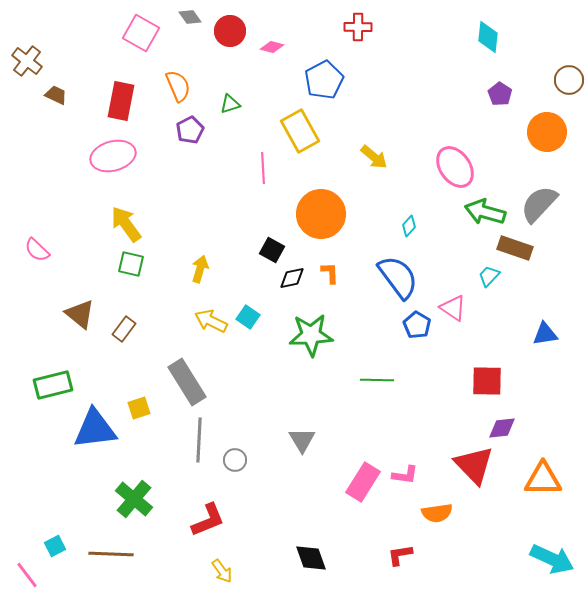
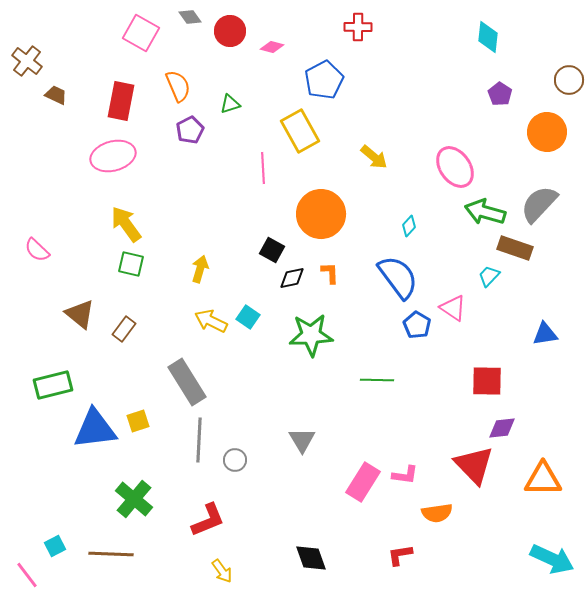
yellow square at (139, 408): moved 1 px left, 13 px down
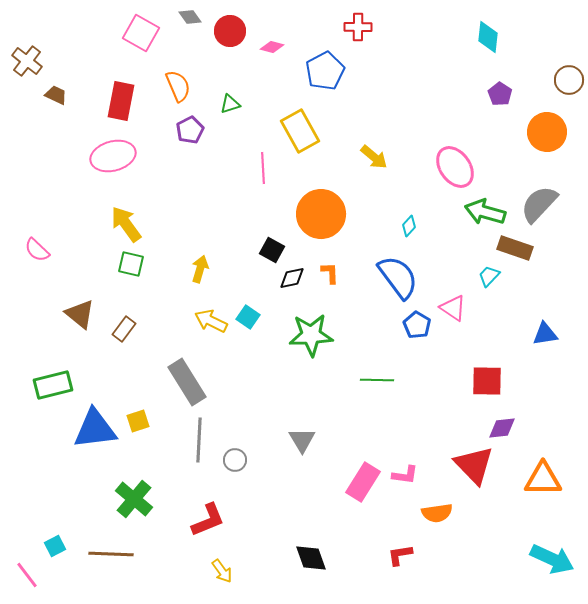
blue pentagon at (324, 80): moved 1 px right, 9 px up
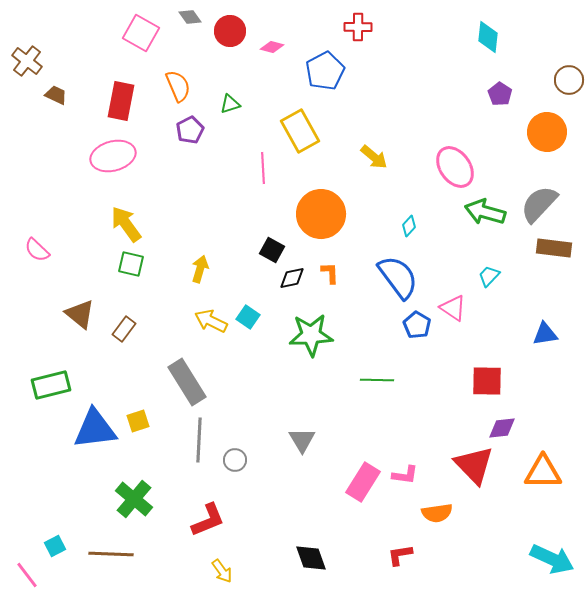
brown rectangle at (515, 248): moved 39 px right; rotated 12 degrees counterclockwise
green rectangle at (53, 385): moved 2 px left
orange triangle at (543, 479): moved 7 px up
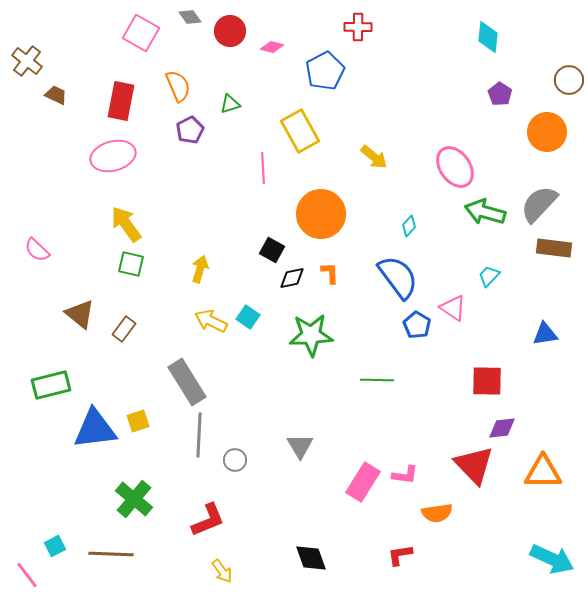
gray line at (199, 440): moved 5 px up
gray triangle at (302, 440): moved 2 px left, 6 px down
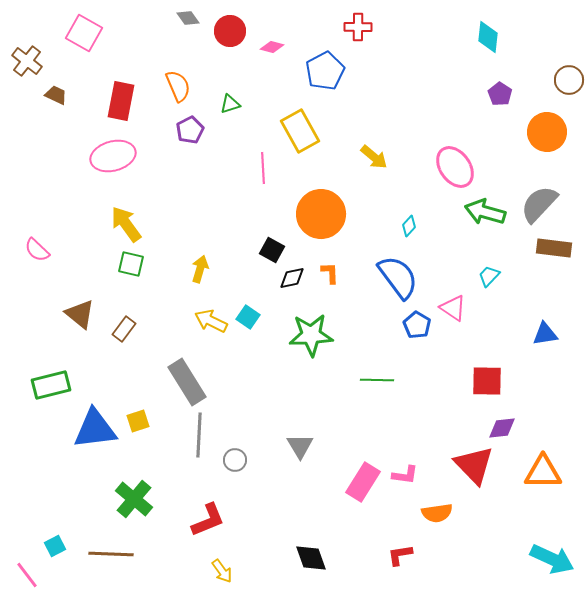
gray diamond at (190, 17): moved 2 px left, 1 px down
pink square at (141, 33): moved 57 px left
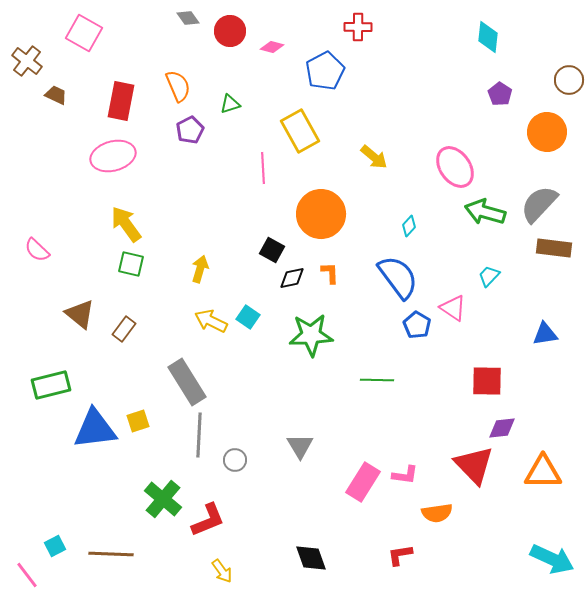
green cross at (134, 499): moved 29 px right
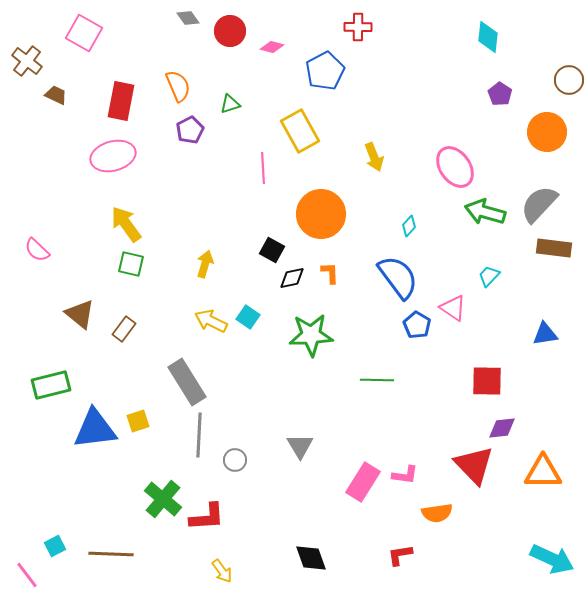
yellow arrow at (374, 157): rotated 28 degrees clockwise
yellow arrow at (200, 269): moved 5 px right, 5 px up
red L-shape at (208, 520): moved 1 px left, 3 px up; rotated 18 degrees clockwise
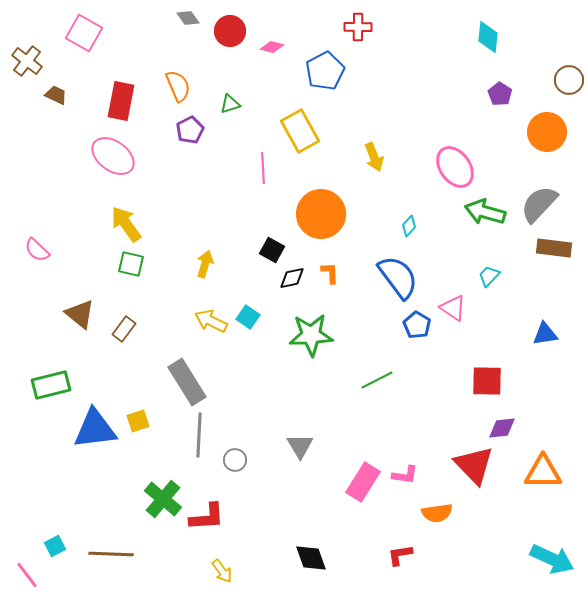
pink ellipse at (113, 156): rotated 51 degrees clockwise
green line at (377, 380): rotated 28 degrees counterclockwise
